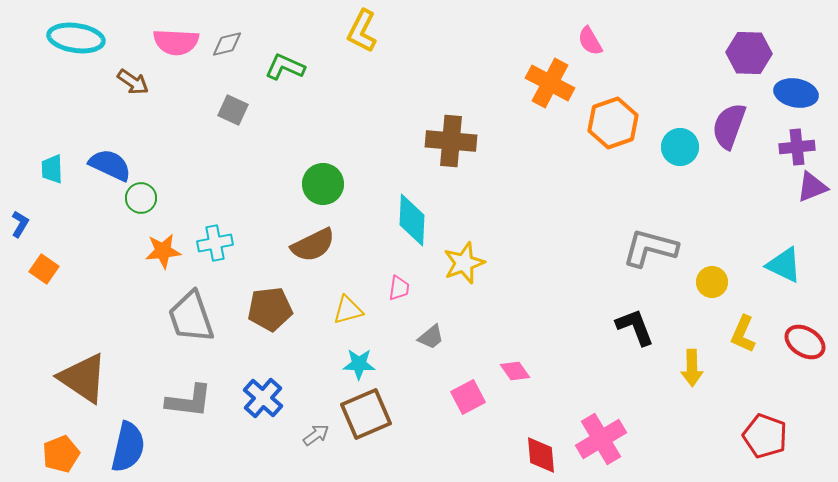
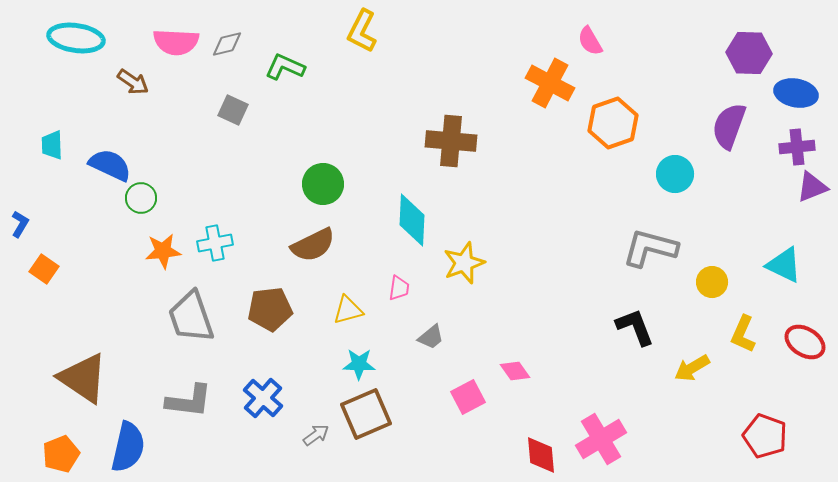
cyan circle at (680, 147): moved 5 px left, 27 px down
cyan trapezoid at (52, 169): moved 24 px up
yellow arrow at (692, 368): rotated 60 degrees clockwise
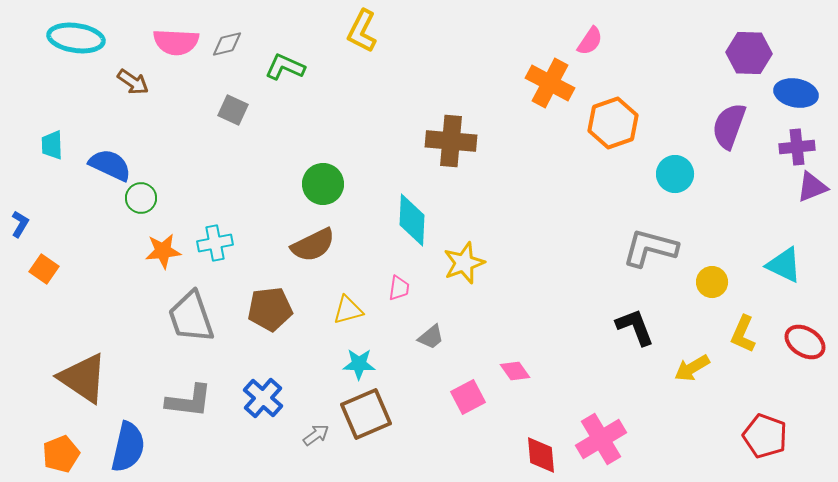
pink semicircle at (590, 41): rotated 116 degrees counterclockwise
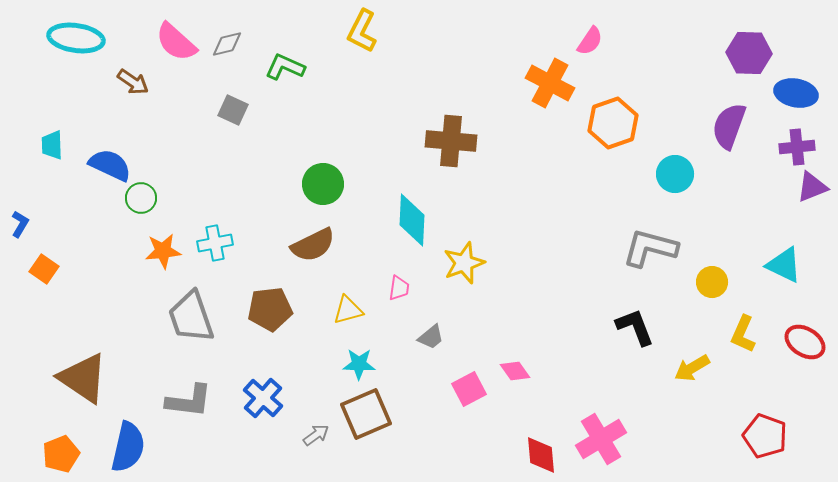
pink semicircle at (176, 42): rotated 39 degrees clockwise
pink square at (468, 397): moved 1 px right, 8 px up
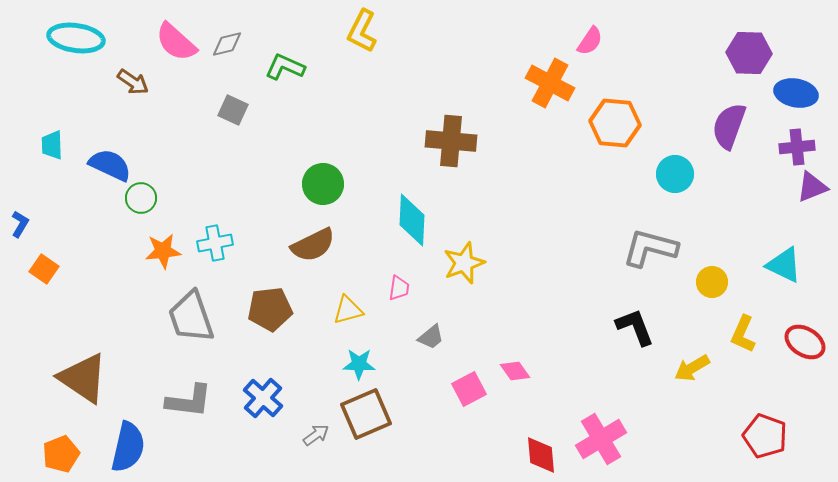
orange hexagon at (613, 123): moved 2 px right; rotated 24 degrees clockwise
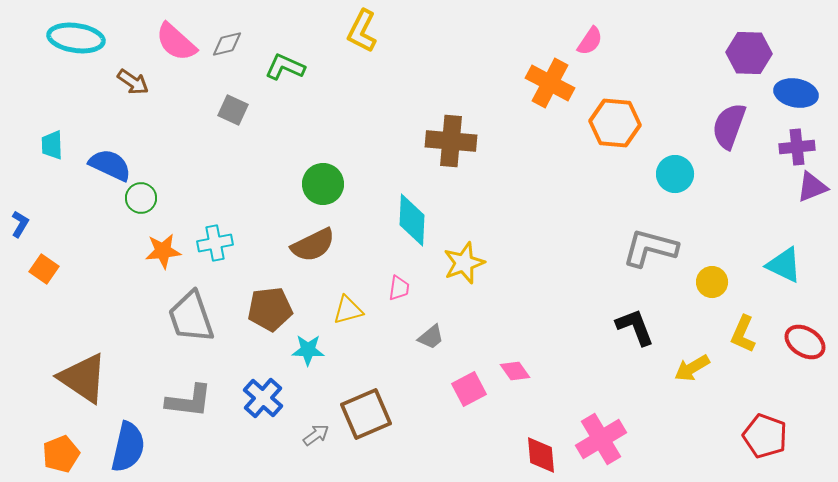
cyan star at (359, 364): moved 51 px left, 14 px up
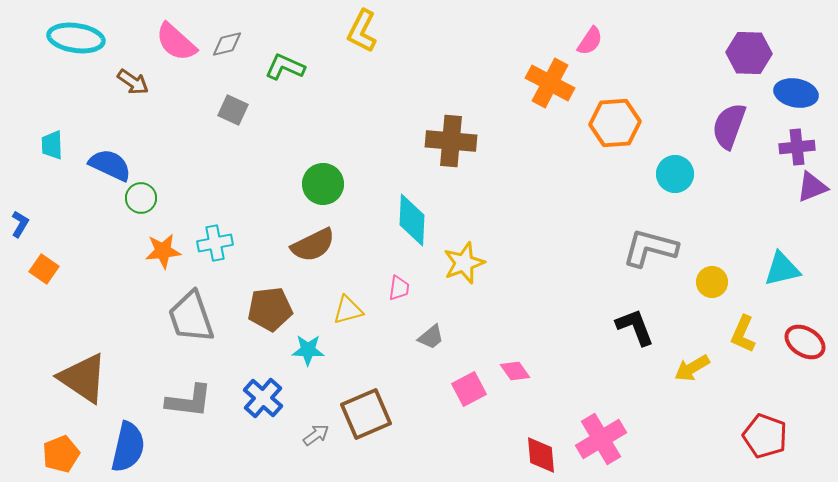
orange hexagon at (615, 123): rotated 9 degrees counterclockwise
cyan triangle at (784, 265): moved 2 px left, 4 px down; rotated 39 degrees counterclockwise
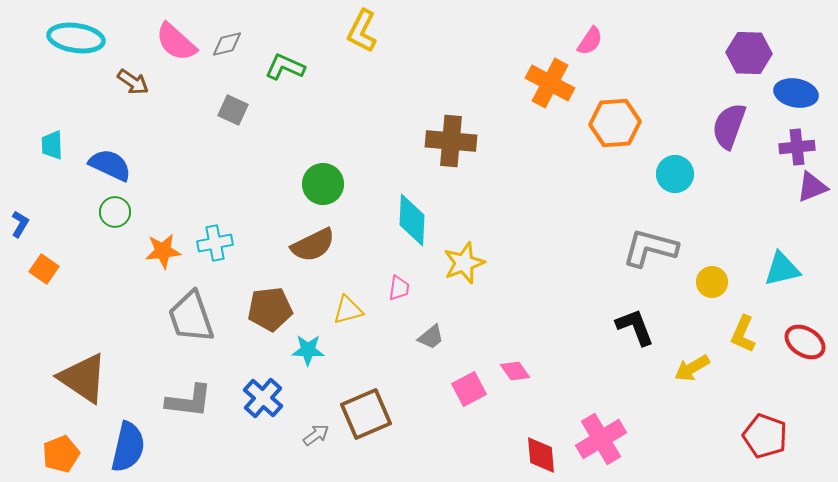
green circle at (141, 198): moved 26 px left, 14 px down
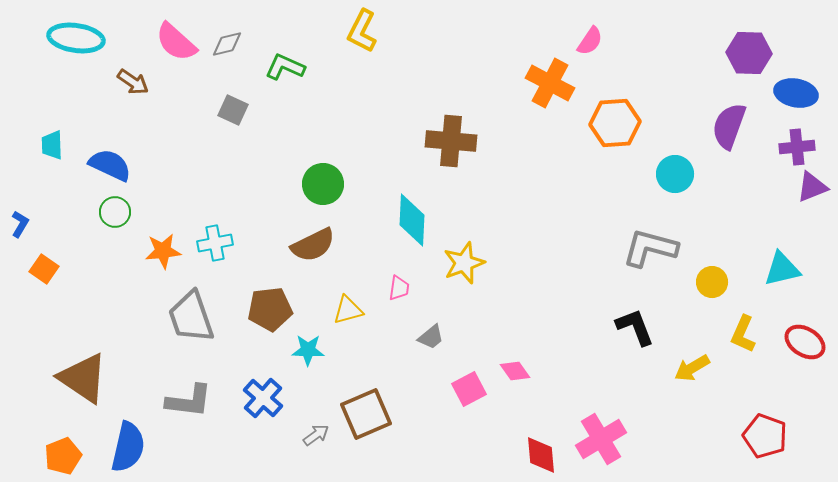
orange pentagon at (61, 454): moved 2 px right, 2 px down
